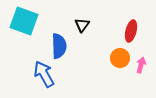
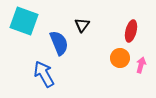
blue semicircle: moved 3 px up; rotated 20 degrees counterclockwise
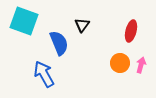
orange circle: moved 5 px down
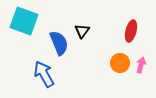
black triangle: moved 6 px down
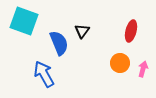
pink arrow: moved 2 px right, 4 px down
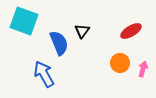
red ellipse: rotated 45 degrees clockwise
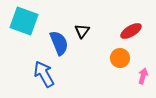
orange circle: moved 5 px up
pink arrow: moved 7 px down
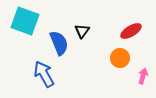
cyan square: moved 1 px right
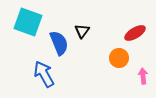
cyan square: moved 3 px right, 1 px down
red ellipse: moved 4 px right, 2 px down
orange circle: moved 1 px left
pink arrow: rotated 21 degrees counterclockwise
